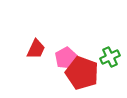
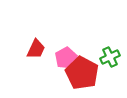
red pentagon: rotated 8 degrees clockwise
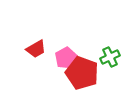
red trapezoid: rotated 35 degrees clockwise
red pentagon: rotated 8 degrees counterclockwise
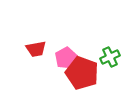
red trapezoid: rotated 20 degrees clockwise
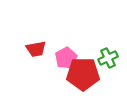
green cross: moved 2 px left, 1 px down
red pentagon: moved 1 px right, 1 px down; rotated 20 degrees counterclockwise
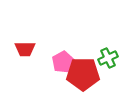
red trapezoid: moved 11 px left; rotated 10 degrees clockwise
pink pentagon: moved 3 px left, 4 px down
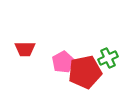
red pentagon: moved 2 px right, 2 px up; rotated 12 degrees counterclockwise
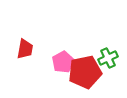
red trapezoid: rotated 80 degrees counterclockwise
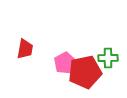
green cross: rotated 24 degrees clockwise
pink pentagon: moved 2 px right, 1 px down
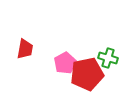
green cross: rotated 18 degrees clockwise
red pentagon: moved 2 px right, 2 px down
